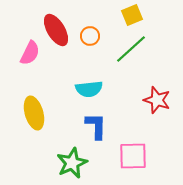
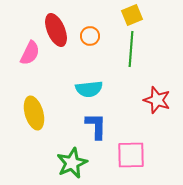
red ellipse: rotated 8 degrees clockwise
green line: rotated 44 degrees counterclockwise
pink square: moved 2 px left, 1 px up
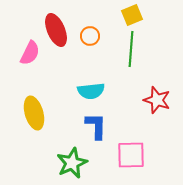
cyan semicircle: moved 2 px right, 2 px down
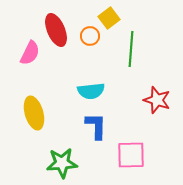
yellow square: moved 23 px left, 3 px down; rotated 15 degrees counterclockwise
green star: moved 10 px left; rotated 20 degrees clockwise
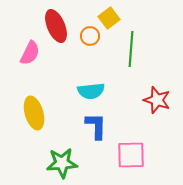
red ellipse: moved 4 px up
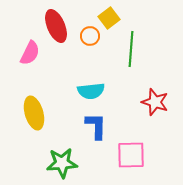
red star: moved 2 px left, 2 px down
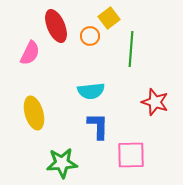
blue L-shape: moved 2 px right
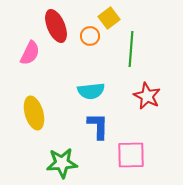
red star: moved 8 px left, 6 px up; rotated 8 degrees clockwise
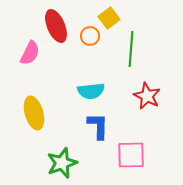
green star: rotated 16 degrees counterclockwise
